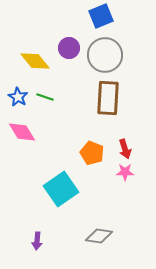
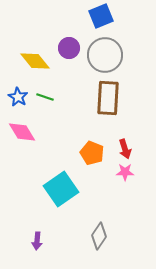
gray diamond: rotated 64 degrees counterclockwise
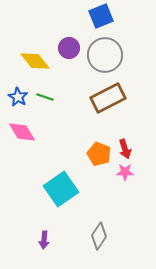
brown rectangle: rotated 60 degrees clockwise
orange pentagon: moved 7 px right, 1 px down
purple arrow: moved 7 px right, 1 px up
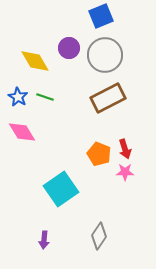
yellow diamond: rotated 8 degrees clockwise
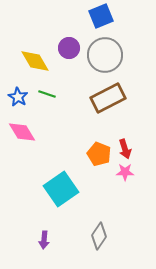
green line: moved 2 px right, 3 px up
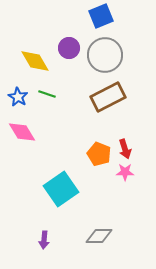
brown rectangle: moved 1 px up
gray diamond: rotated 56 degrees clockwise
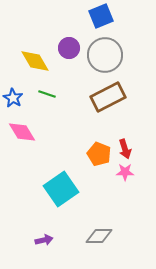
blue star: moved 5 px left, 1 px down
purple arrow: rotated 108 degrees counterclockwise
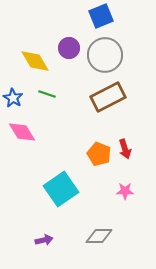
pink star: moved 19 px down
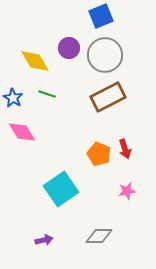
pink star: moved 2 px right; rotated 12 degrees counterclockwise
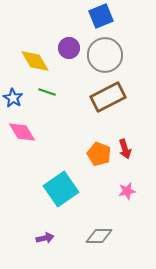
green line: moved 2 px up
purple arrow: moved 1 px right, 2 px up
